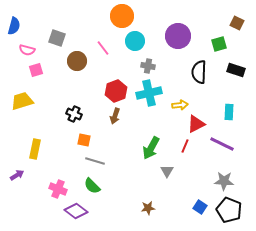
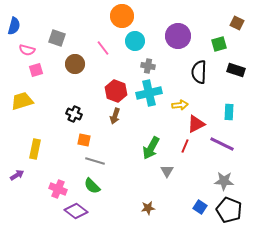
brown circle: moved 2 px left, 3 px down
red hexagon: rotated 20 degrees counterclockwise
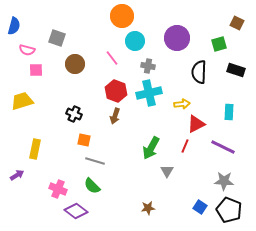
purple circle: moved 1 px left, 2 px down
pink line: moved 9 px right, 10 px down
pink square: rotated 16 degrees clockwise
yellow arrow: moved 2 px right, 1 px up
purple line: moved 1 px right, 3 px down
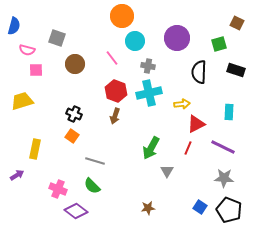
orange square: moved 12 px left, 4 px up; rotated 24 degrees clockwise
red line: moved 3 px right, 2 px down
gray star: moved 3 px up
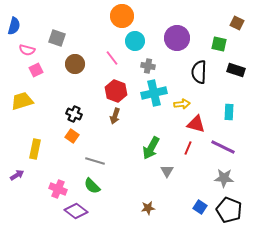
green square: rotated 28 degrees clockwise
pink square: rotated 24 degrees counterclockwise
cyan cross: moved 5 px right
red triangle: rotated 42 degrees clockwise
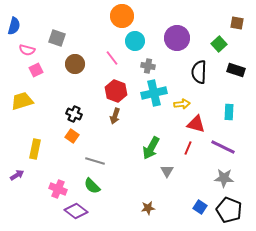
brown square: rotated 16 degrees counterclockwise
green square: rotated 35 degrees clockwise
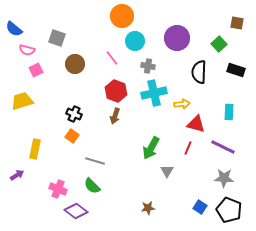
blue semicircle: moved 3 px down; rotated 114 degrees clockwise
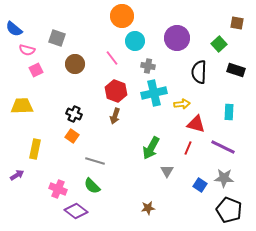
yellow trapezoid: moved 5 px down; rotated 15 degrees clockwise
blue square: moved 22 px up
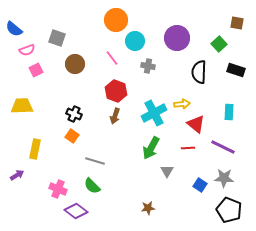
orange circle: moved 6 px left, 4 px down
pink semicircle: rotated 35 degrees counterclockwise
cyan cross: moved 20 px down; rotated 15 degrees counterclockwise
red triangle: rotated 24 degrees clockwise
red line: rotated 64 degrees clockwise
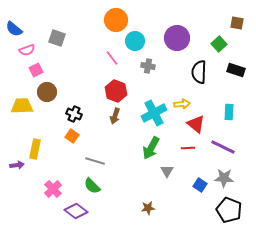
brown circle: moved 28 px left, 28 px down
purple arrow: moved 10 px up; rotated 24 degrees clockwise
pink cross: moved 5 px left; rotated 24 degrees clockwise
